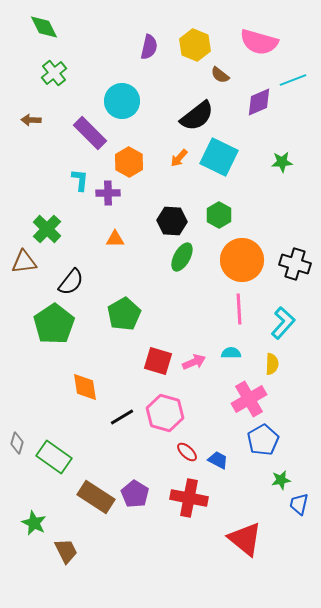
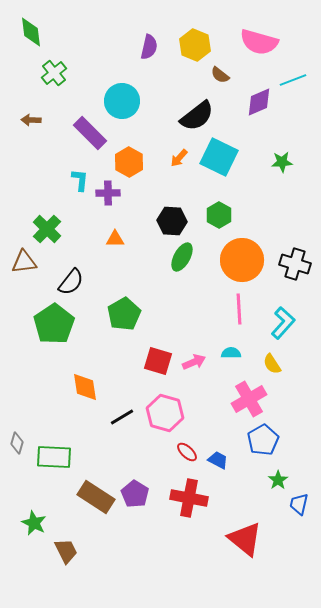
green diamond at (44, 27): moved 13 px left, 5 px down; rotated 20 degrees clockwise
yellow semicircle at (272, 364): rotated 145 degrees clockwise
green rectangle at (54, 457): rotated 32 degrees counterclockwise
green star at (281, 480): moved 3 px left; rotated 24 degrees counterclockwise
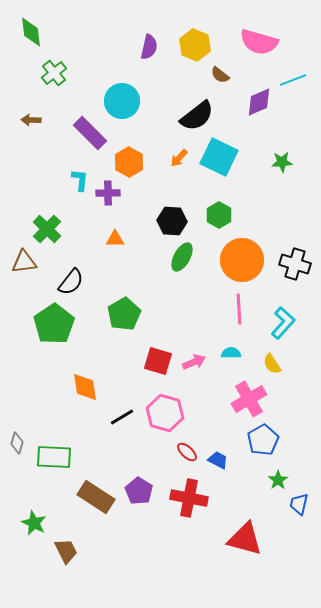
purple pentagon at (135, 494): moved 4 px right, 3 px up
red triangle at (245, 539): rotated 24 degrees counterclockwise
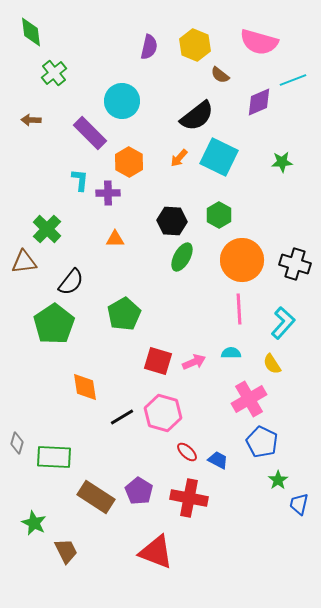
pink hexagon at (165, 413): moved 2 px left
blue pentagon at (263, 440): moved 1 px left, 2 px down; rotated 16 degrees counterclockwise
red triangle at (245, 539): moved 89 px left, 13 px down; rotated 6 degrees clockwise
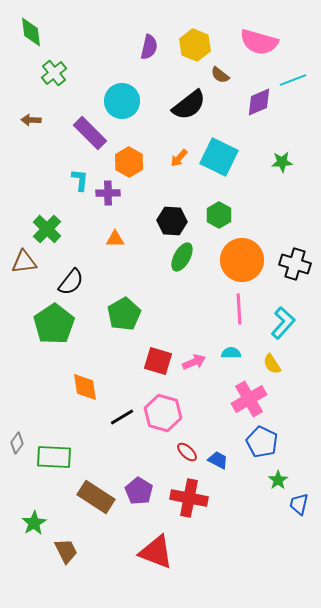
black semicircle at (197, 116): moved 8 px left, 11 px up
gray diamond at (17, 443): rotated 20 degrees clockwise
green star at (34, 523): rotated 15 degrees clockwise
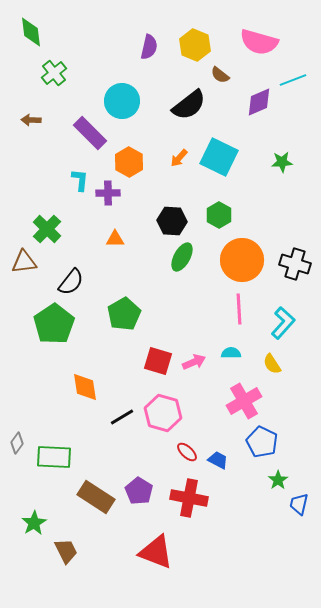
pink cross at (249, 399): moved 5 px left, 2 px down
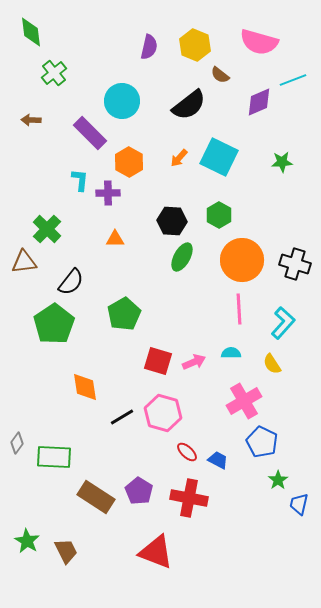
green star at (34, 523): moved 7 px left, 18 px down; rotated 10 degrees counterclockwise
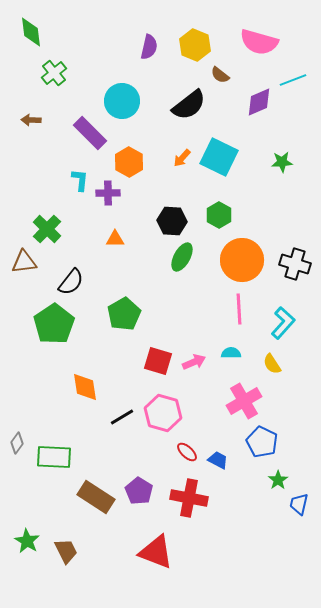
orange arrow at (179, 158): moved 3 px right
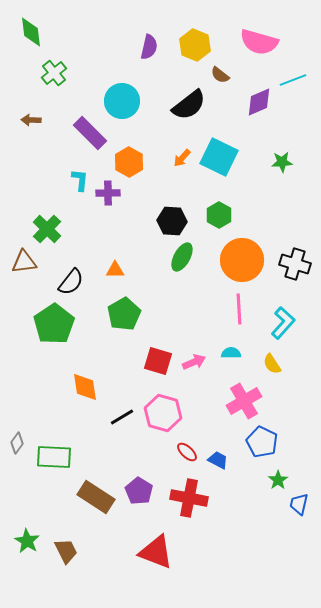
orange triangle at (115, 239): moved 31 px down
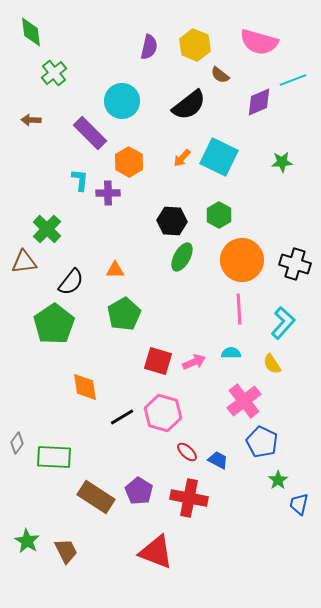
pink cross at (244, 401): rotated 8 degrees counterclockwise
